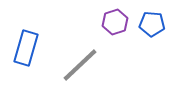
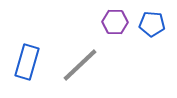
purple hexagon: rotated 20 degrees clockwise
blue rectangle: moved 1 px right, 14 px down
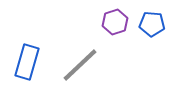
purple hexagon: rotated 20 degrees counterclockwise
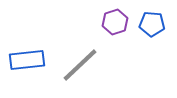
blue rectangle: moved 2 px up; rotated 68 degrees clockwise
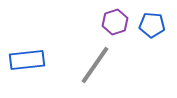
blue pentagon: moved 1 px down
gray line: moved 15 px right; rotated 12 degrees counterclockwise
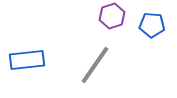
purple hexagon: moved 3 px left, 6 px up
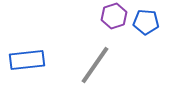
purple hexagon: moved 2 px right
blue pentagon: moved 6 px left, 3 px up
